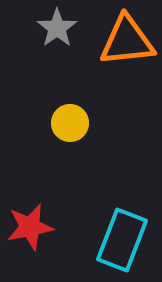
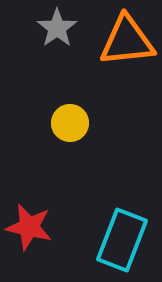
red star: moved 1 px left; rotated 24 degrees clockwise
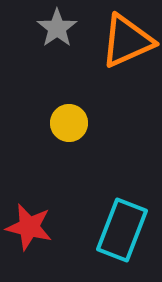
orange triangle: rotated 18 degrees counterclockwise
yellow circle: moved 1 px left
cyan rectangle: moved 10 px up
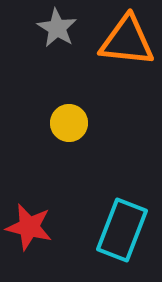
gray star: rotated 6 degrees counterclockwise
orange triangle: rotated 30 degrees clockwise
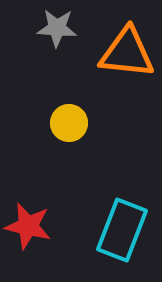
gray star: rotated 27 degrees counterclockwise
orange triangle: moved 12 px down
red star: moved 1 px left, 1 px up
